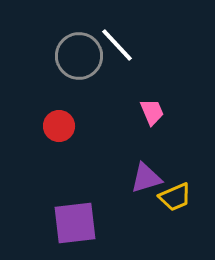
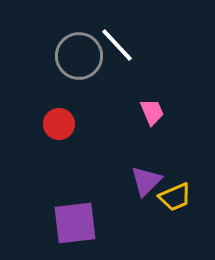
red circle: moved 2 px up
purple triangle: moved 3 px down; rotated 28 degrees counterclockwise
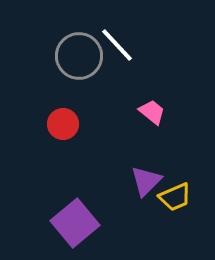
pink trapezoid: rotated 28 degrees counterclockwise
red circle: moved 4 px right
purple square: rotated 33 degrees counterclockwise
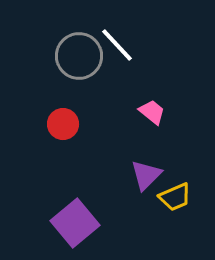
purple triangle: moved 6 px up
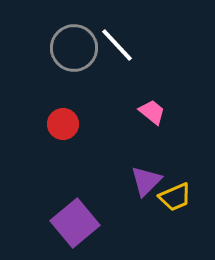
gray circle: moved 5 px left, 8 px up
purple triangle: moved 6 px down
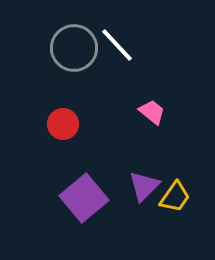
purple triangle: moved 2 px left, 5 px down
yellow trapezoid: rotated 32 degrees counterclockwise
purple square: moved 9 px right, 25 px up
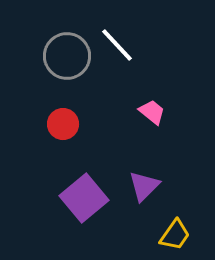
gray circle: moved 7 px left, 8 px down
yellow trapezoid: moved 38 px down
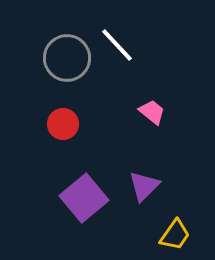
gray circle: moved 2 px down
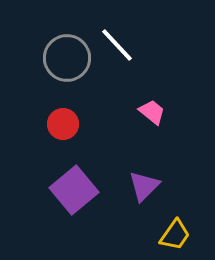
purple square: moved 10 px left, 8 px up
